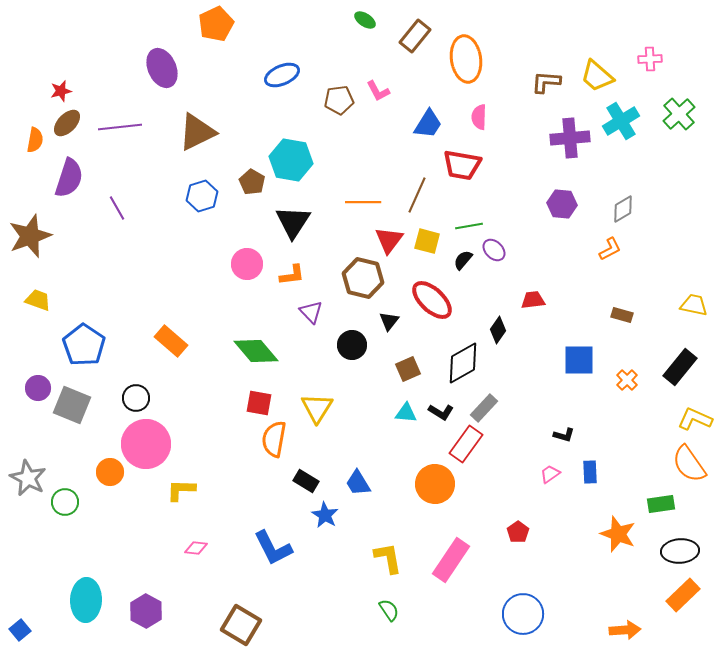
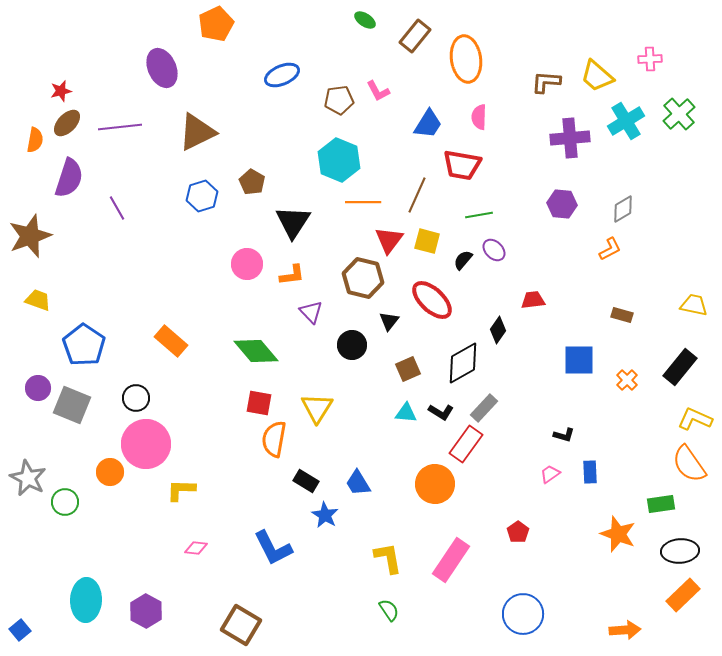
cyan cross at (621, 121): moved 5 px right
cyan hexagon at (291, 160): moved 48 px right; rotated 12 degrees clockwise
green line at (469, 226): moved 10 px right, 11 px up
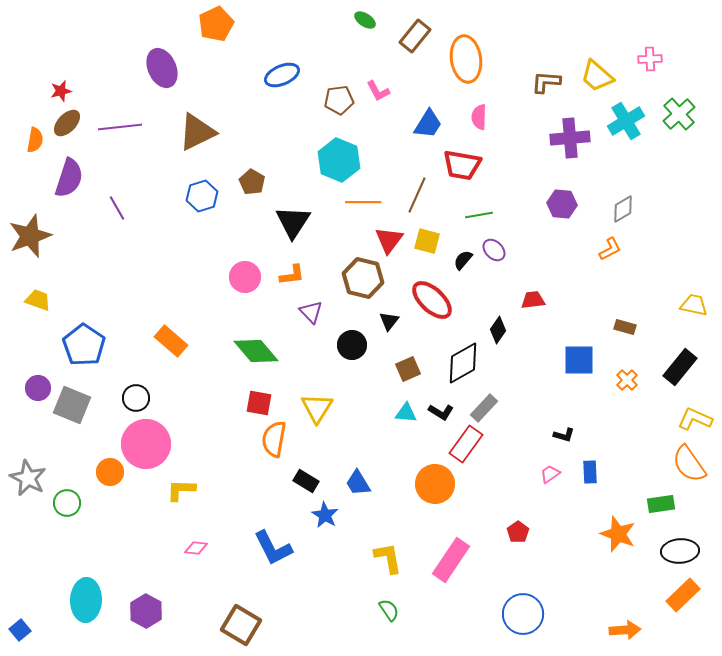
pink circle at (247, 264): moved 2 px left, 13 px down
brown rectangle at (622, 315): moved 3 px right, 12 px down
green circle at (65, 502): moved 2 px right, 1 px down
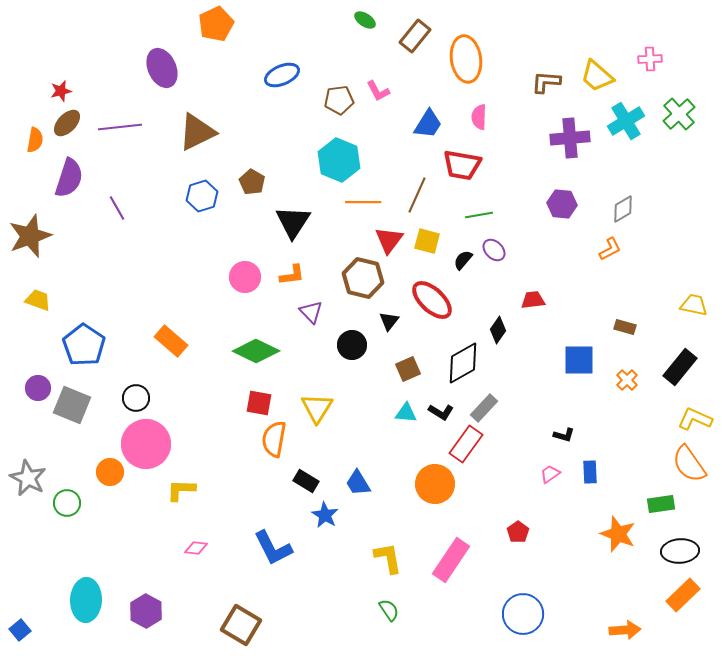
green diamond at (256, 351): rotated 24 degrees counterclockwise
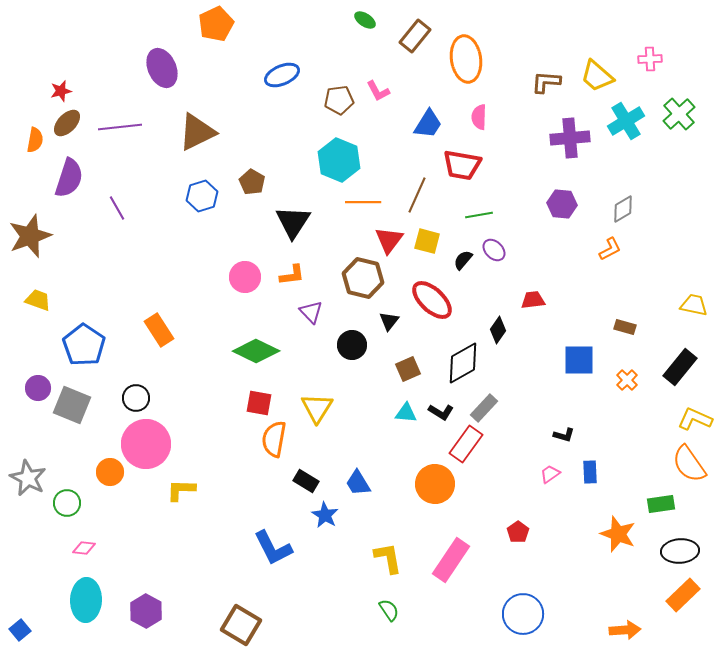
orange rectangle at (171, 341): moved 12 px left, 11 px up; rotated 16 degrees clockwise
pink diamond at (196, 548): moved 112 px left
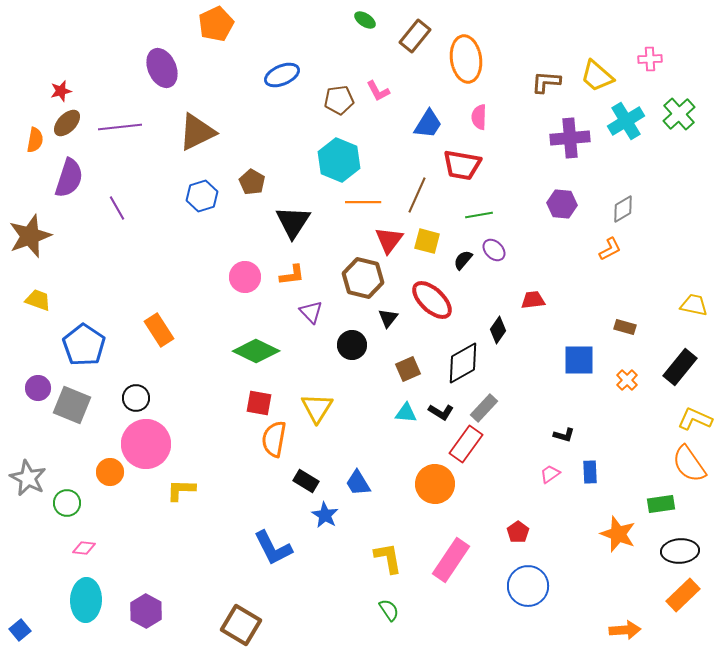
black triangle at (389, 321): moved 1 px left, 3 px up
blue circle at (523, 614): moved 5 px right, 28 px up
